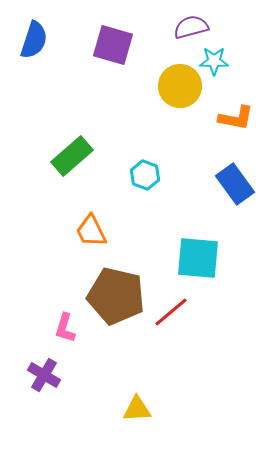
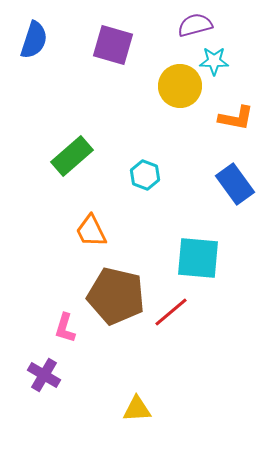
purple semicircle: moved 4 px right, 2 px up
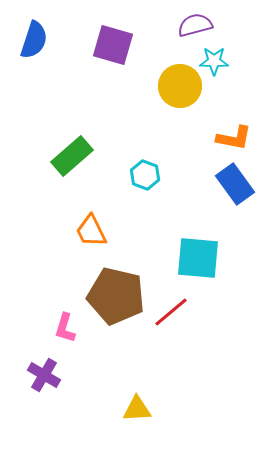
orange L-shape: moved 2 px left, 20 px down
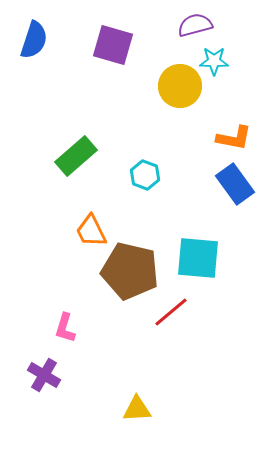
green rectangle: moved 4 px right
brown pentagon: moved 14 px right, 25 px up
